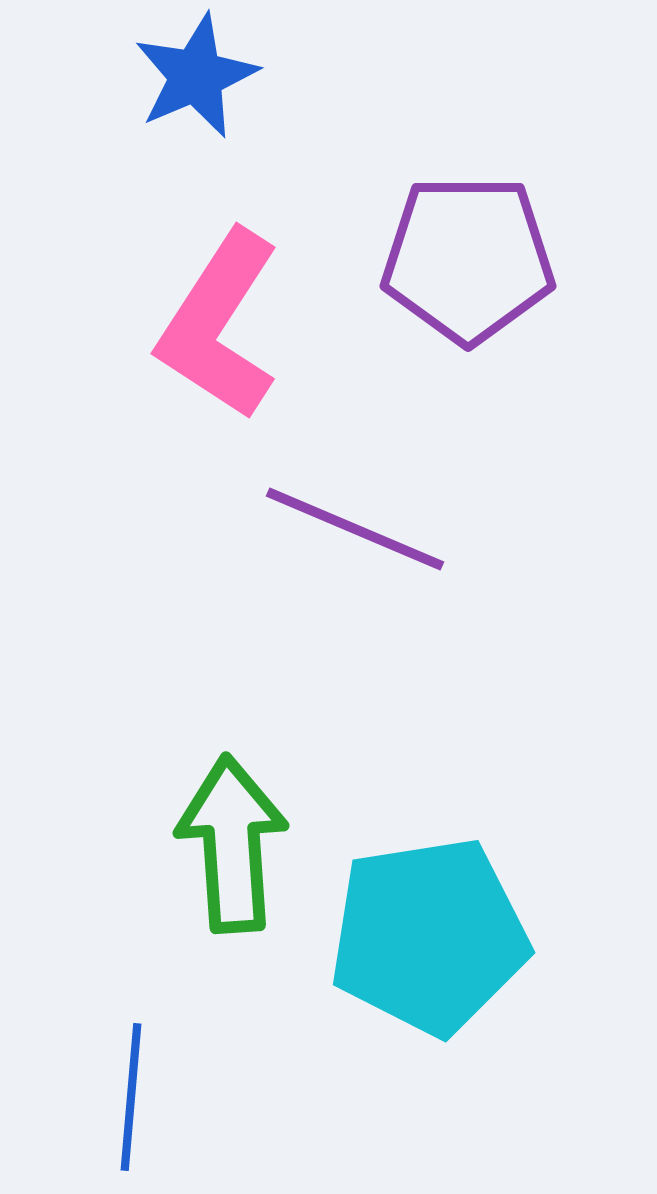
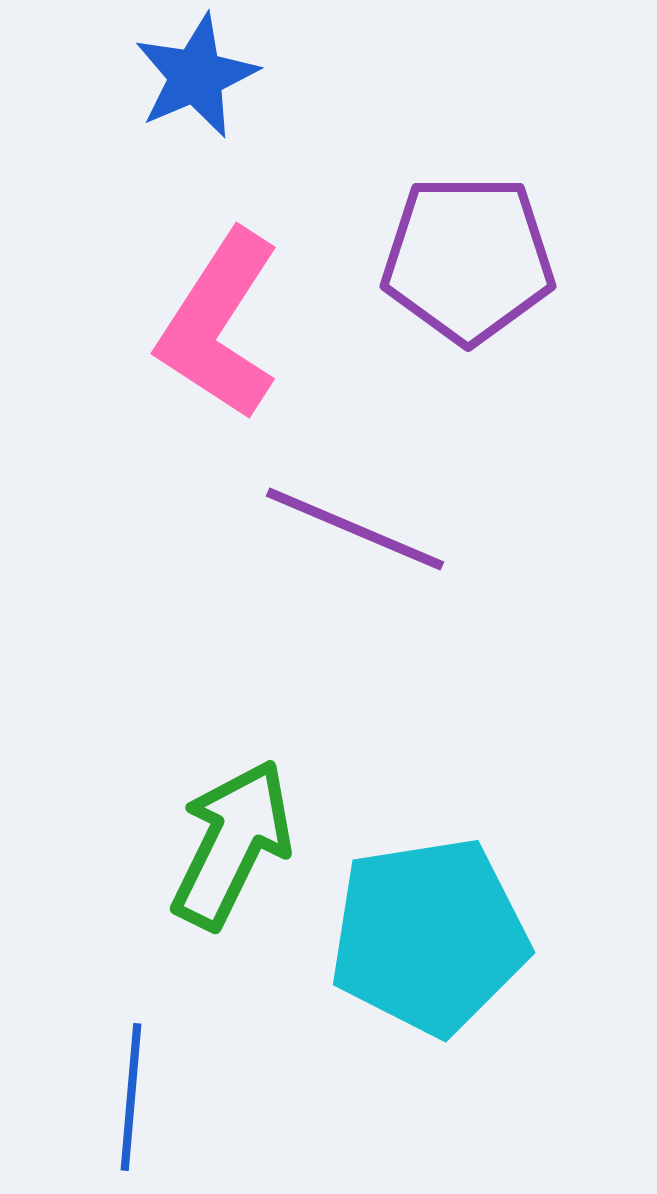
green arrow: rotated 30 degrees clockwise
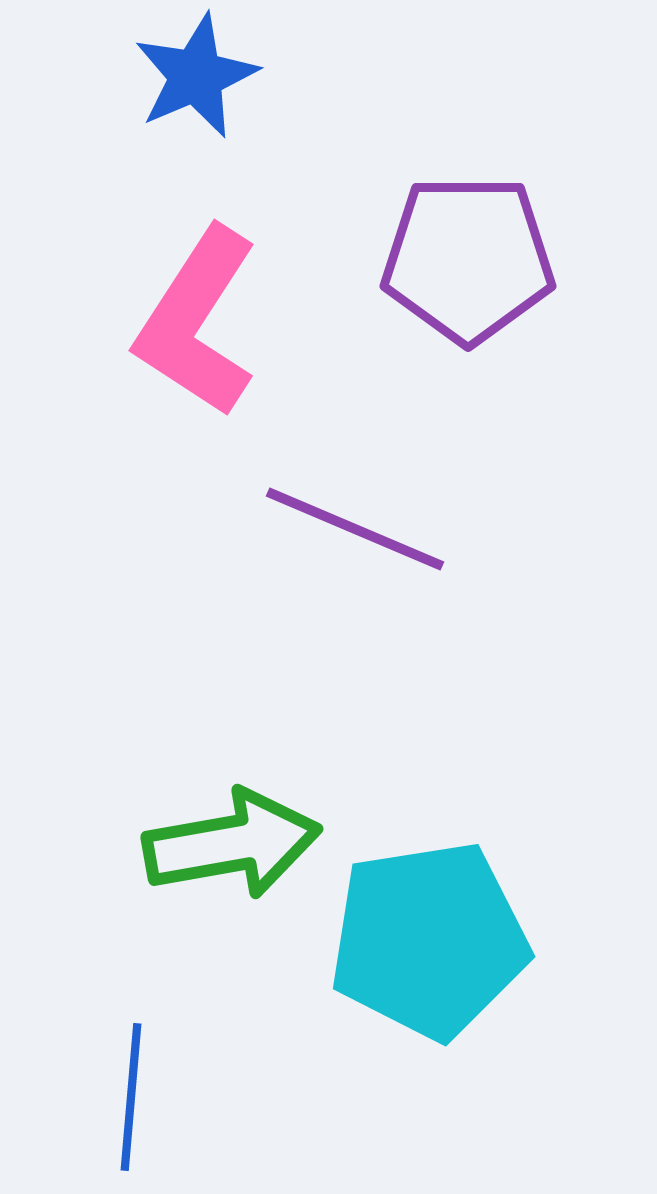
pink L-shape: moved 22 px left, 3 px up
green arrow: rotated 54 degrees clockwise
cyan pentagon: moved 4 px down
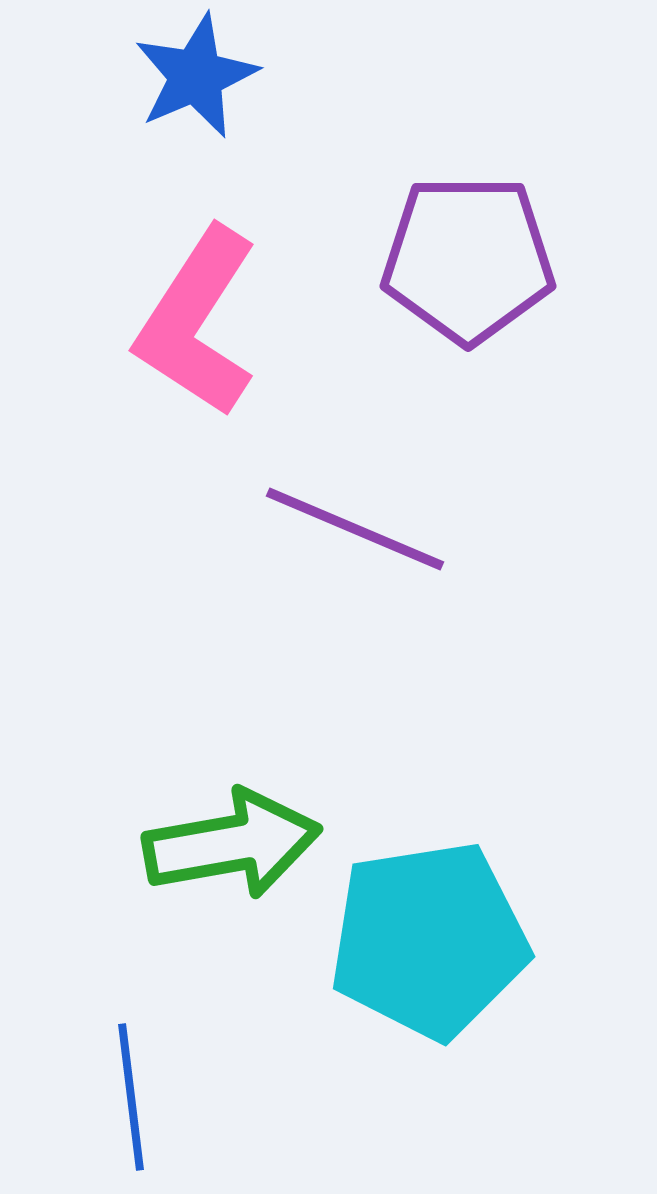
blue line: rotated 12 degrees counterclockwise
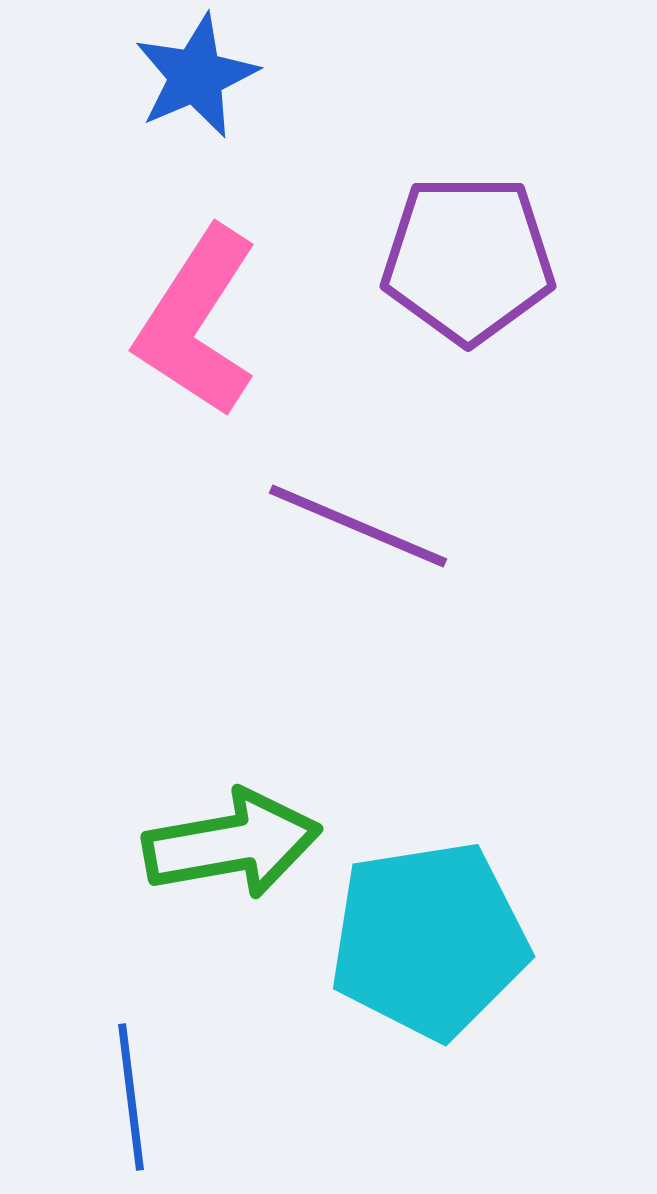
purple line: moved 3 px right, 3 px up
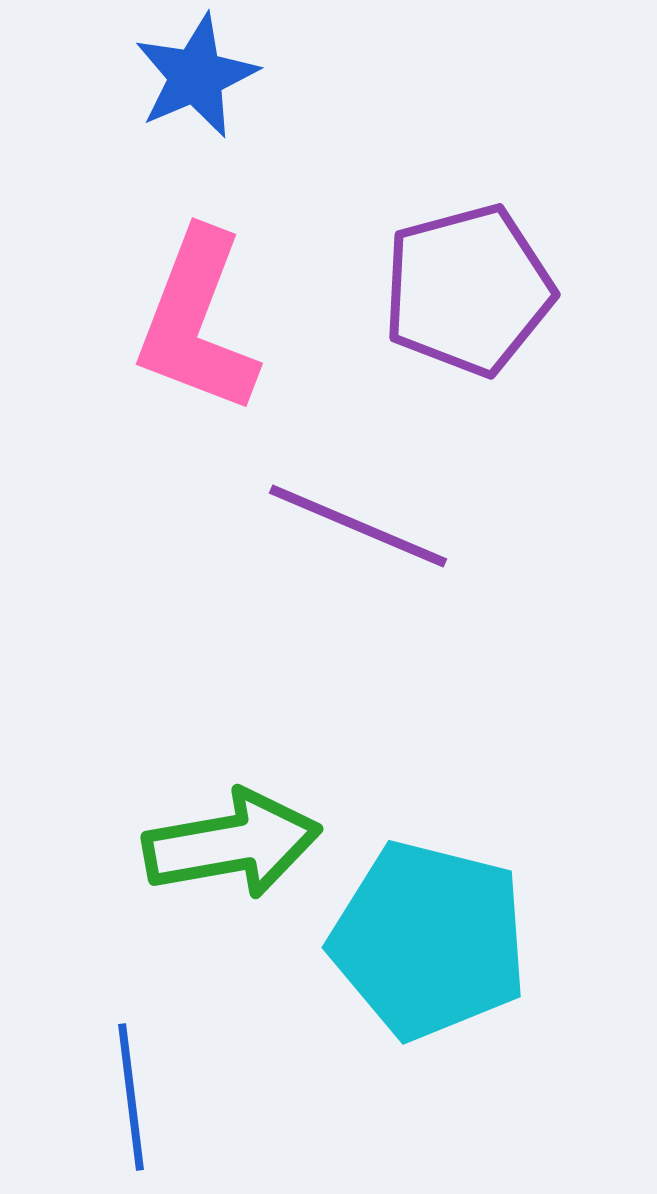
purple pentagon: moved 31 px down; rotated 15 degrees counterclockwise
pink L-shape: rotated 12 degrees counterclockwise
cyan pentagon: rotated 23 degrees clockwise
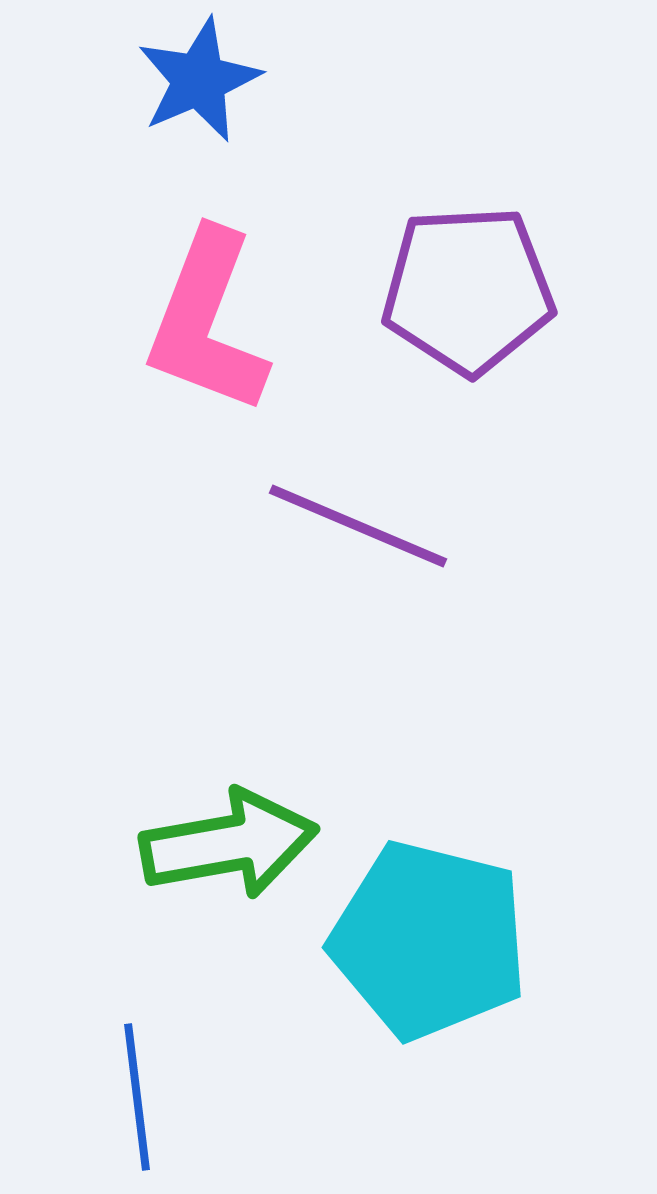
blue star: moved 3 px right, 4 px down
purple pentagon: rotated 12 degrees clockwise
pink L-shape: moved 10 px right
green arrow: moved 3 px left
blue line: moved 6 px right
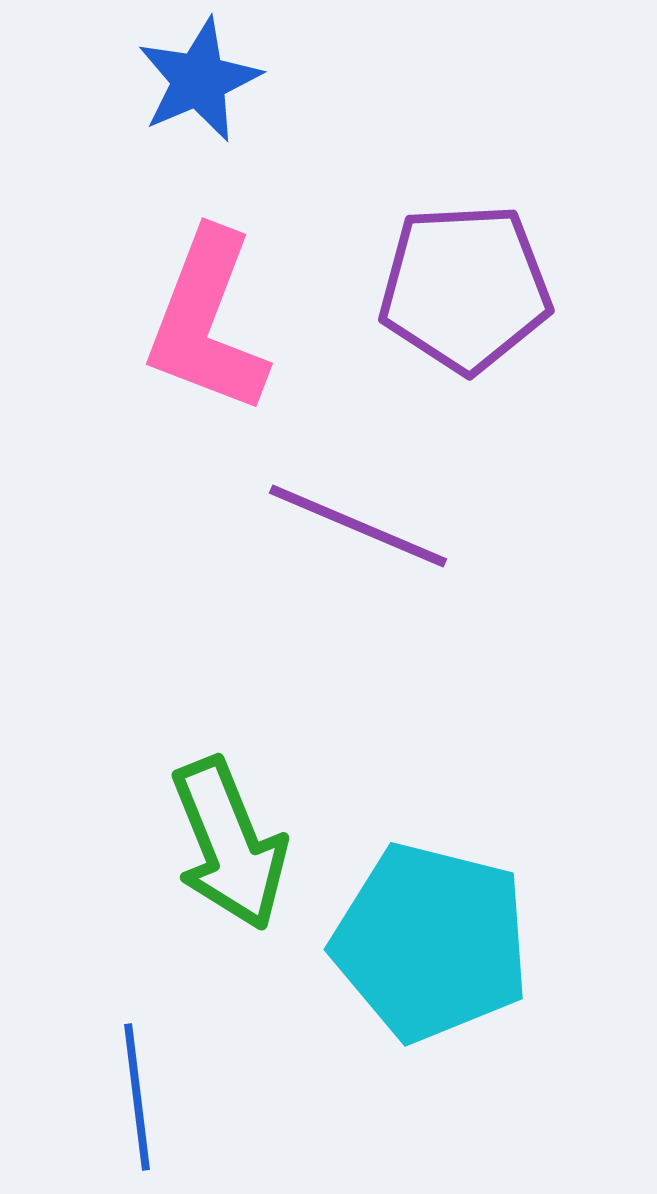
purple pentagon: moved 3 px left, 2 px up
green arrow: rotated 78 degrees clockwise
cyan pentagon: moved 2 px right, 2 px down
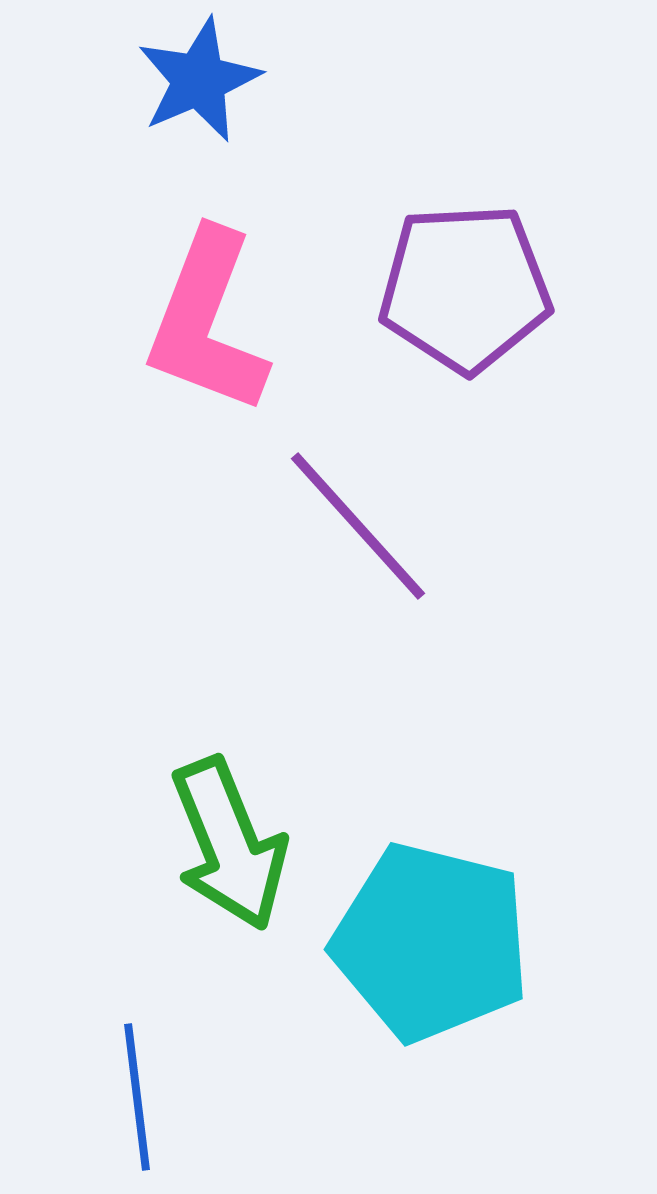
purple line: rotated 25 degrees clockwise
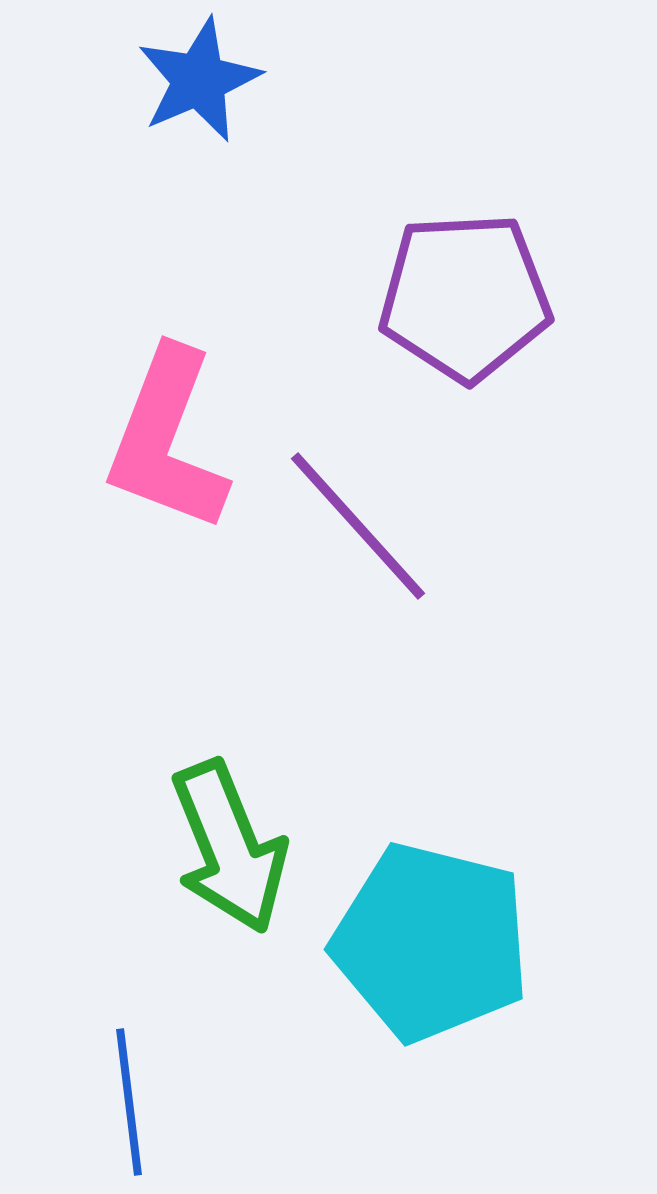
purple pentagon: moved 9 px down
pink L-shape: moved 40 px left, 118 px down
green arrow: moved 3 px down
blue line: moved 8 px left, 5 px down
